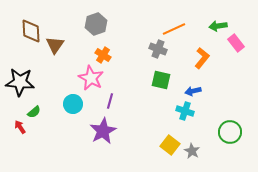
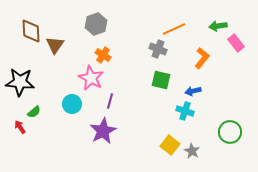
cyan circle: moved 1 px left
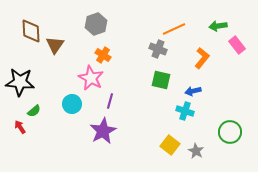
pink rectangle: moved 1 px right, 2 px down
green semicircle: moved 1 px up
gray star: moved 4 px right
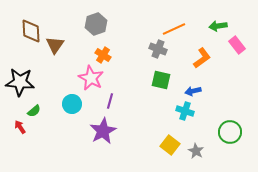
orange L-shape: rotated 15 degrees clockwise
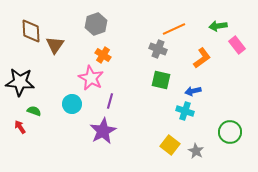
green semicircle: rotated 120 degrees counterclockwise
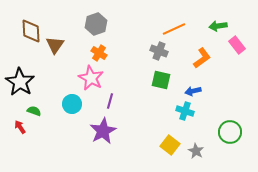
gray cross: moved 1 px right, 2 px down
orange cross: moved 4 px left, 2 px up
black star: rotated 28 degrees clockwise
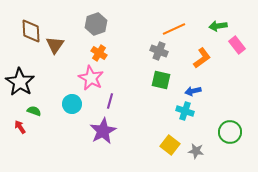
gray star: rotated 21 degrees counterclockwise
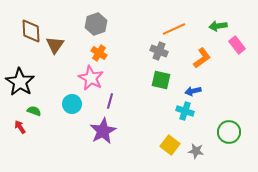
green circle: moved 1 px left
